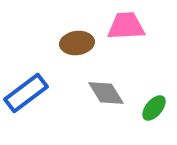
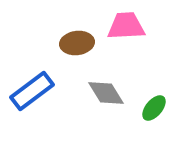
blue rectangle: moved 6 px right, 2 px up
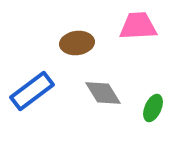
pink trapezoid: moved 12 px right
gray diamond: moved 3 px left
green ellipse: moved 1 px left; rotated 16 degrees counterclockwise
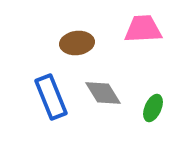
pink trapezoid: moved 5 px right, 3 px down
blue rectangle: moved 19 px right, 6 px down; rotated 75 degrees counterclockwise
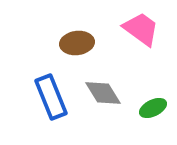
pink trapezoid: moved 2 px left; rotated 39 degrees clockwise
green ellipse: rotated 40 degrees clockwise
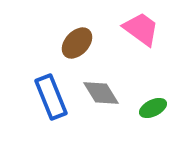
brown ellipse: rotated 40 degrees counterclockwise
gray diamond: moved 2 px left
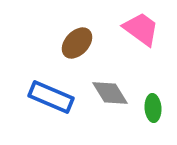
gray diamond: moved 9 px right
blue rectangle: rotated 45 degrees counterclockwise
green ellipse: rotated 68 degrees counterclockwise
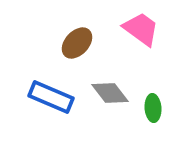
gray diamond: rotated 6 degrees counterclockwise
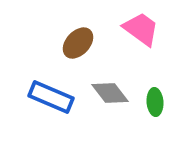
brown ellipse: moved 1 px right
green ellipse: moved 2 px right, 6 px up
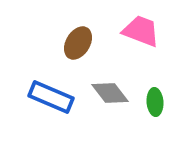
pink trapezoid: moved 2 px down; rotated 15 degrees counterclockwise
brown ellipse: rotated 12 degrees counterclockwise
